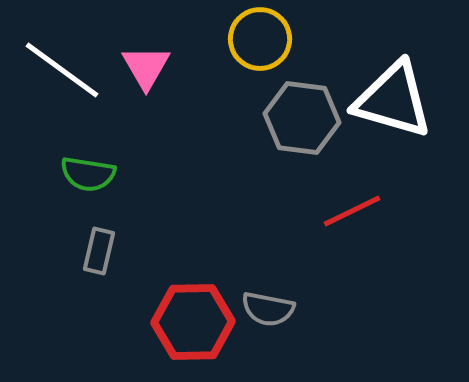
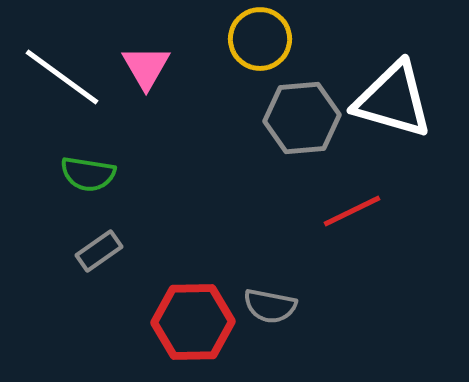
white line: moved 7 px down
gray hexagon: rotated 12 degrees counterclockwise
gray rectangle: rotated 42 degrees clockwise
gray semicircle: moved 2 px right, 3 px up
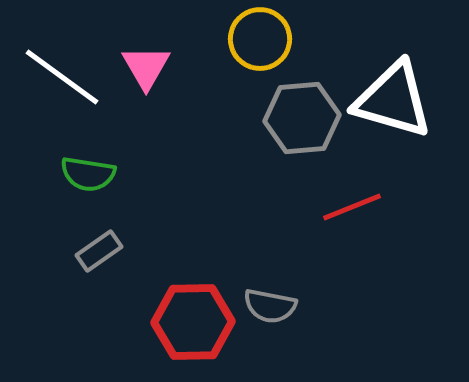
red line: moved 4 px up; rotated 4 degrees clockwise
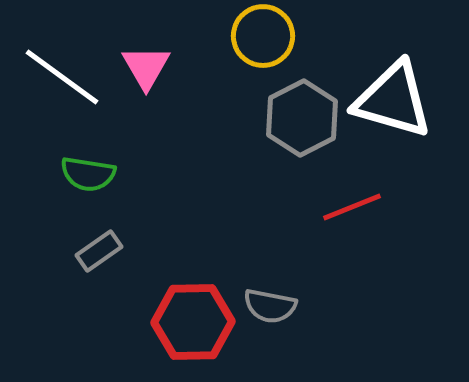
yellow circle: moved 3 px right, 3 px up
gray hexagon: rotated 22 degrees counterclockwise
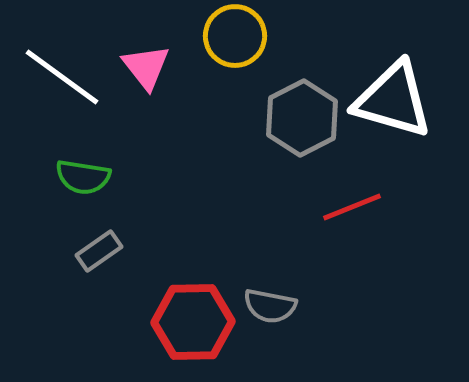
yellow circle: moved 28 px left
pink triangle: rotated 8 degrees counterclockwise
green semicircle: moved 5 px left, 3 px down
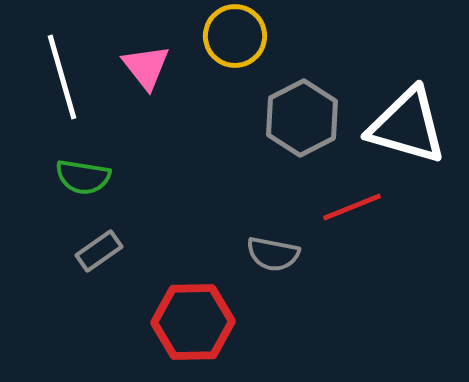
white line: rotated 38 degrees clockwise
white triangle: moved 14 px right, 26 px down
gray semicircle: moved 3 px right, 52 px up
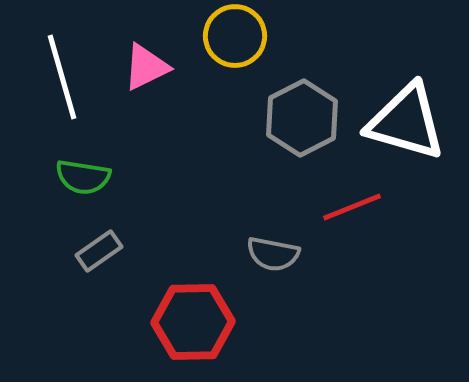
pink triangle: rotated 42 degrees clockwise
white triangle: moved 1 px left, 4 px up
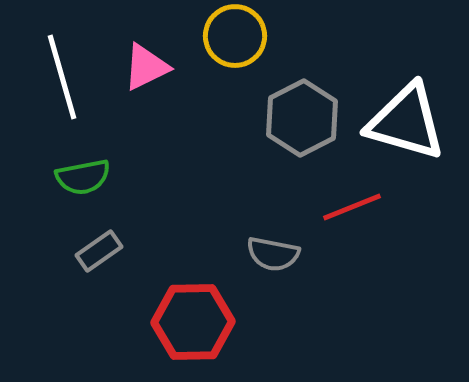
green semicircle: rotated 20 degrees counterclockwise
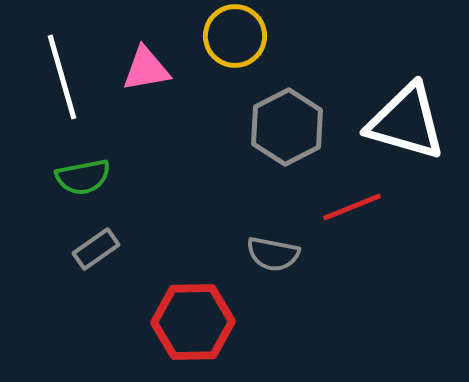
pink triangle: moved 2 px down; rotated 16 degrees clockwise
gray hexagon: moved 15 px left, 9 px down
gray rectangle: moved 3 px left, 2 px up
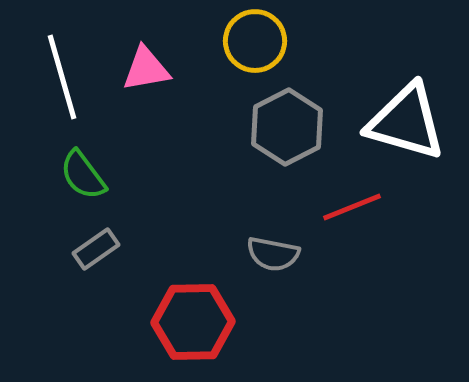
yellow circle: moved 20 px right, 5 px down
green semicircle: moved 2 px up; rotated 64 degrees clockwise
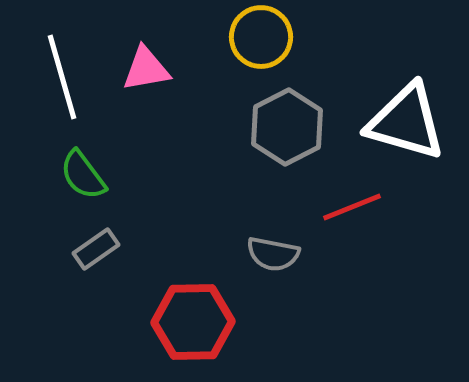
yellow circle: moved 6 px right, 4 px up
